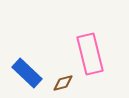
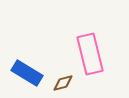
blue rectangle: rotated 12 degrees counterclockwise
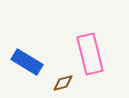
blue rectangle: moved 11 px up
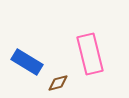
brown diamond: moved 5 px left
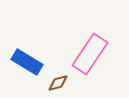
pink rectangle: rotated 48 degrees clockwise
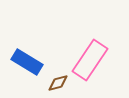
pink rectangle: moved 6 px down
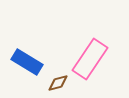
pink rectangle: moved 1 px up
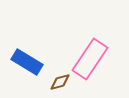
brown diamond: moved 2 px right, 1 px up
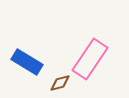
brown diamond: moved 1 px down
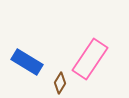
brown diamond: rotated 45 degrees counterclockwise
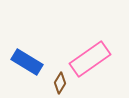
pink rectangle: rotated 21 degrees clockwise
